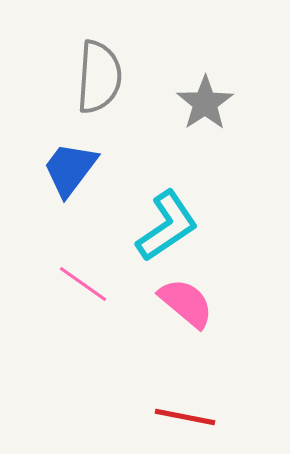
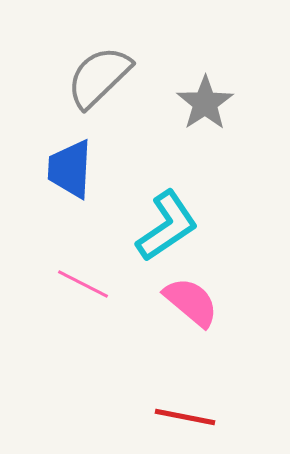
gray semicircle: rotated 138 degrees counterclockwise
blue trapezoid: rotated 34 degrees counterclockwise
pink line: rotated 8 degrees counterclockwise
pink semicircle: moved 5 px right, 1 px up
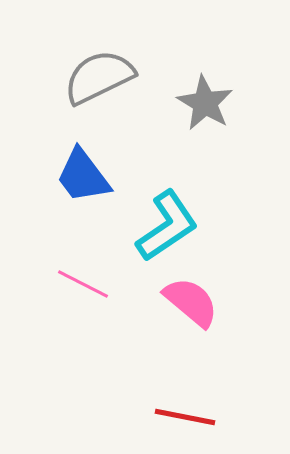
gray semicircle: rotated 18 degrees clockwise
gray star: rotated 8 degrees counterclockwise
blue trapezoid: moved 13 px right, 7 px down; rotated 40 degrees counterclockwise
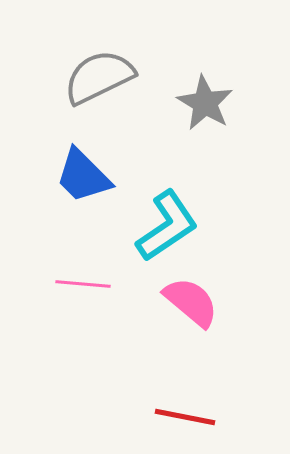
blue trapezoid: rotated 8 degrees counterclockwise
pink line: rotated 22 degrees counterclockwise
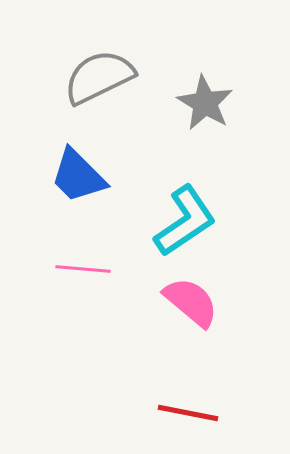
blue trapezoid: moved 5 px left
cyan L-shape: moved 18 px right, 5 px up
pink line: moved 15 px up
red line: moved 3 px right, 4 px up
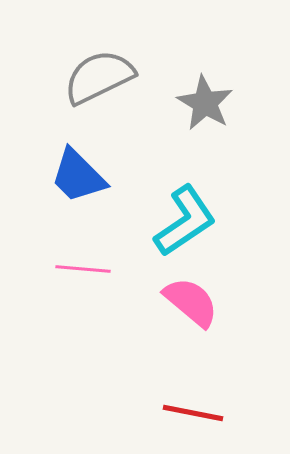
red line: moved 5 px right
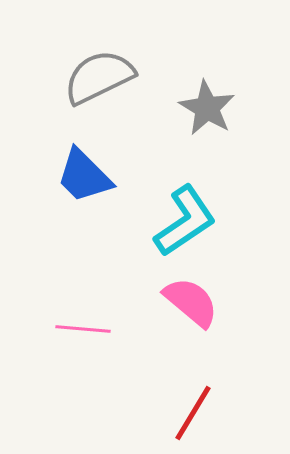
gray star: moved 2 px right, 5 px down
blue trapezoid: moved 6 px right
pink line: moved 60 px down
red line: rotated 70 degrees counterclockwise
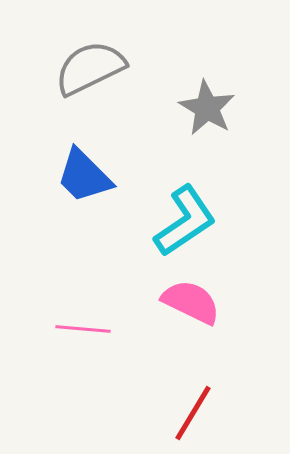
gray semicircle: moved 9 px left, 9 px up
pink semicircle: rotated 14 degrees counterclockwise
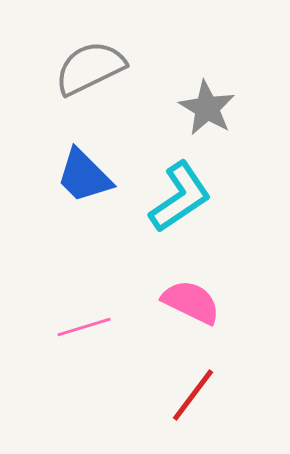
cyan L-shape: moved 5 px left, 24 px up
pink line: moved 1 px right, 2 px up; rotated 22 degrees counterclockwise
red line: moved 18 px up; rotated 6 degrees clockwise
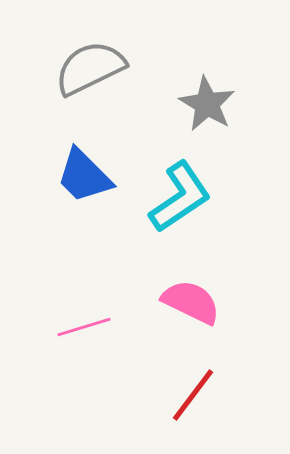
gray star: moved 4 px up
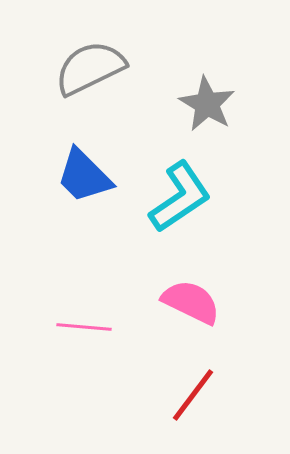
pink line: rotated 22 degrees clockwise
